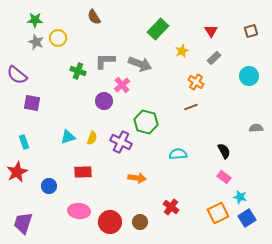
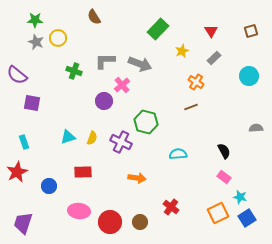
green cross: moved 4 px left
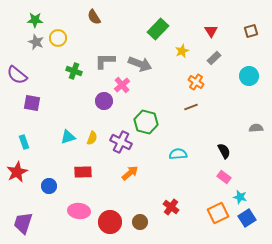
orange arrow: moved 7 px left, 5 px up; rotated 48 degrees counterclockwise
